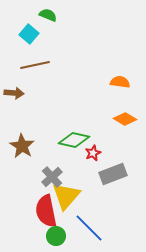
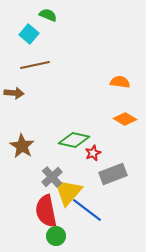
yellow triangle: moved 2 px right, 4 px up
blue line: moved 2 px left, 18 px up; rotated 8 degrees counterclockwise
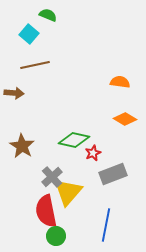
blue line: moved 19 px right, 15 px down; rotated 64 degrees clockwise
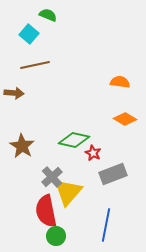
red star: rotated 21 degrees counterclockwise
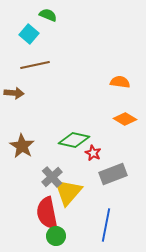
red semicircle: moved 1 px right, 2 px down
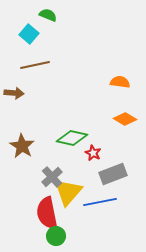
green diamond: moved 2 px left, 2 px up
blue line: moved 6 px left, 23 px up; rotated 68 degrees clockwise
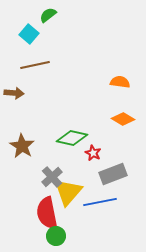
green semicircle: rotated 60 degrees counterclockwise
orange diamond: moved 2 px left
